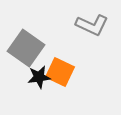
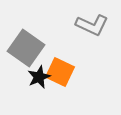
black star: rotated 15 degrees counterclockwise
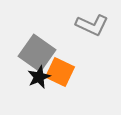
gray square: moved 11 px right, 5 px down
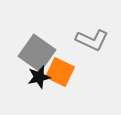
gray L-shape: moved 15 px down
black star: rotated 10 degrees clockwise
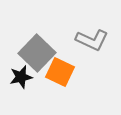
gray square: rotated 9 degrees clockwise
black star: moved 18 px left
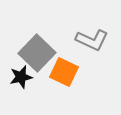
orange square: moved 4 px right
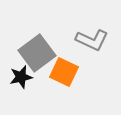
gray square: rotated 9 degrees clockwise
